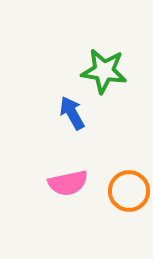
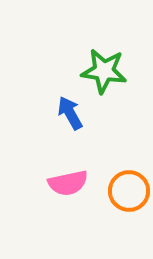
blue arrow: moved 2 px left
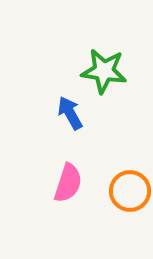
pink semicircle: rotated 60 degrees counterclockwise
orange circle: moved 1 px right
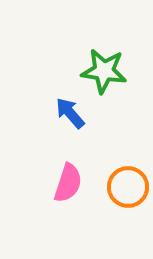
blue arrow: rotated 12 degrees counterclockwise
orange circle: moved 2 px left, 4 px up
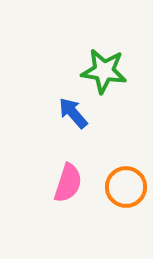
blue arrow: moved 3 px right
orange circle: moved 2 px left
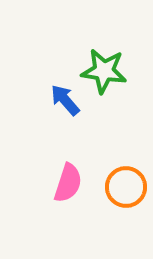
blue arrow: moved 8 px left, 13 px up
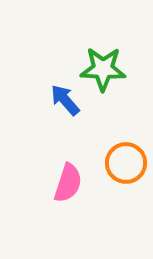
green star: moved 1 px left, 2 px up; rotated 6 degrees counterclockwise
orange circle: moved 24 px up
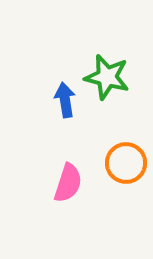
green star: moved 4 px right, 8 px down; rotated 12 degrees clockwise
blue arrow: rotated 32 degrees clockwise
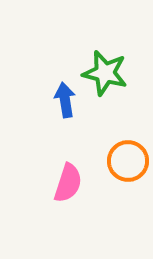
green star: moved 2 px left, 4 px up
orange circle: moved 2 px right, 2 px up
